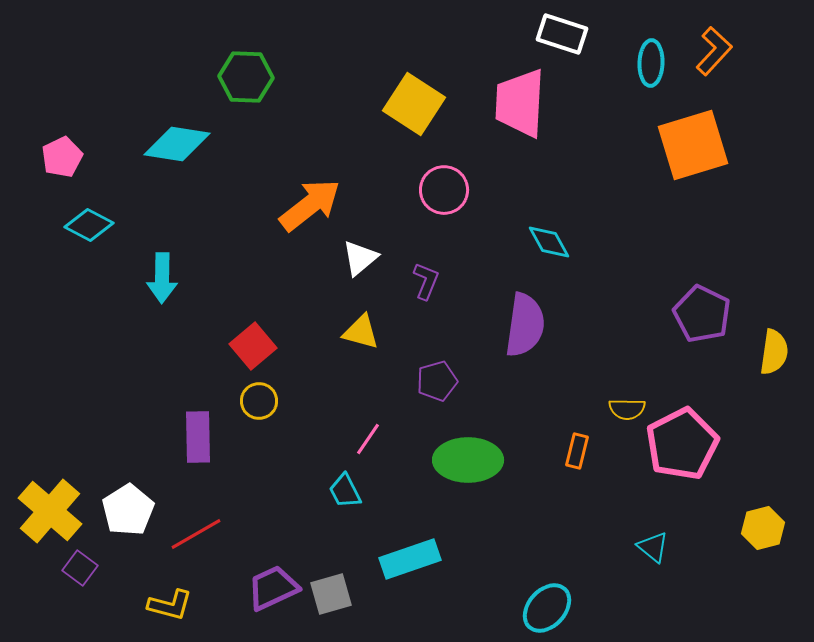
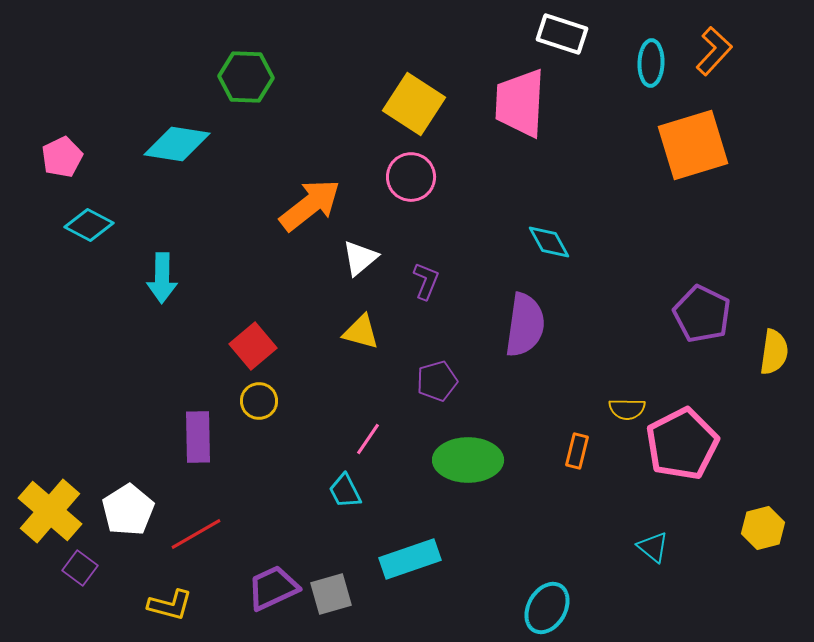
pink circle at (444, 190): moved 33 px left, 13 px up
cyan ellipse at (547, 608): rotated 12 degrees counterclockwise
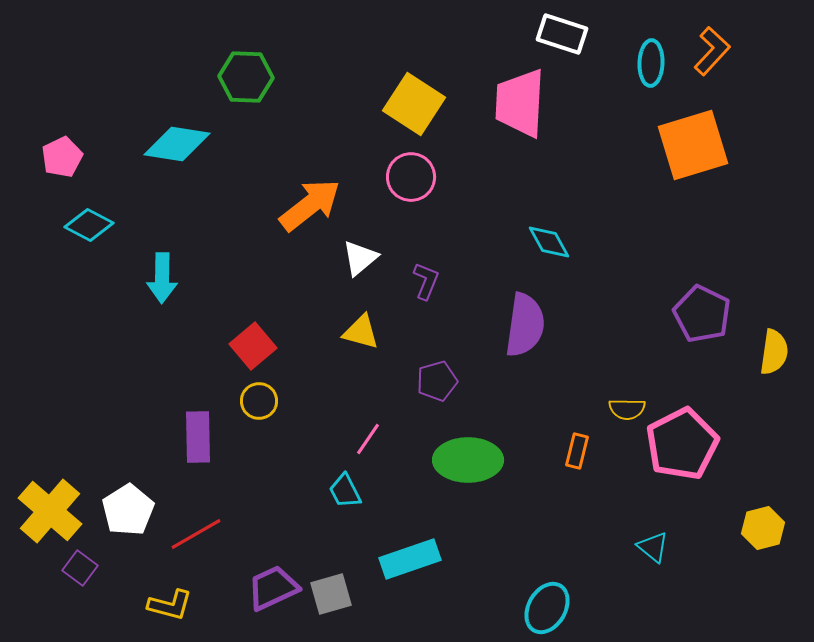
orange L-shape at (714, 51): moved 2 px left
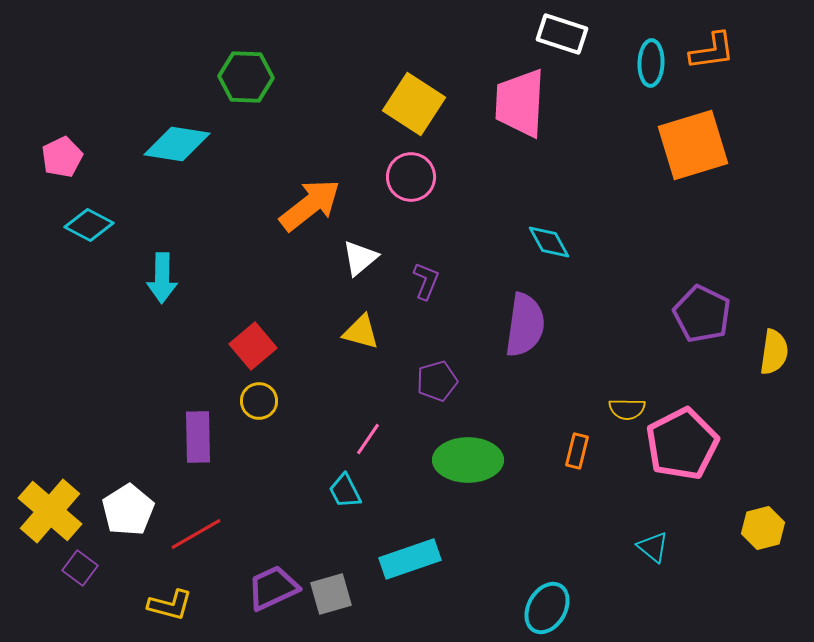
orange L-shape at (712, 51): rotated 39 degrees clockwise
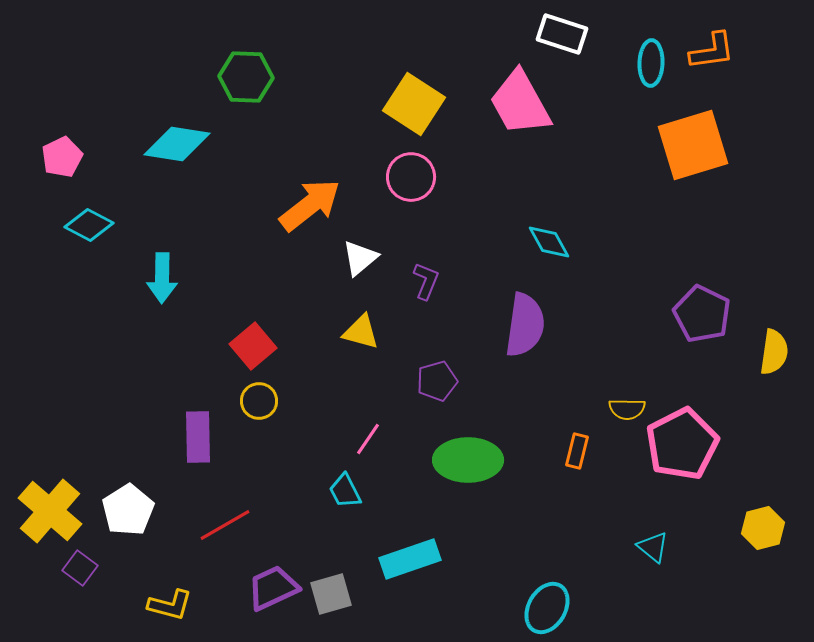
pink trapezoid at (520, 103): rotated 32 degrees counterclockwise
red line at (196, 534): moved 29 px right, 9 px up
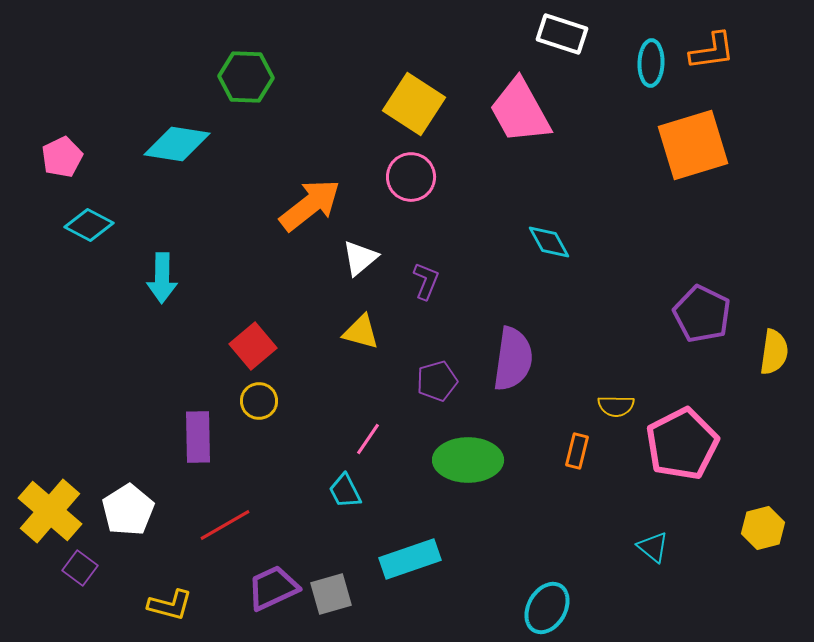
pink trapezoid at (520, 103): moved 8 px down
purple semicircle at (525, 325): moved 12 px left, 34 px down
yellow semicircle at (627, 409): moved 11 px left, 3 px up
